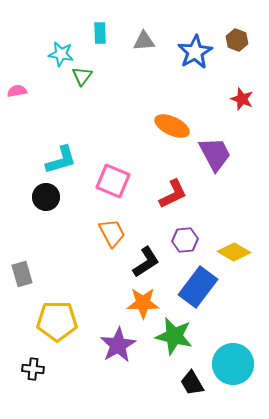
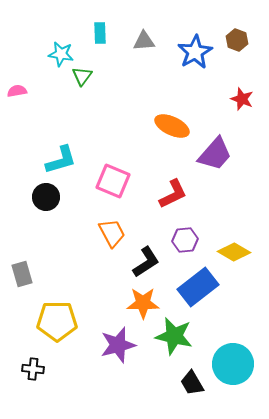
purple trapezoid: rotated 69 degrees clockwise
blue rectangle: rotated 15 degrees clockwise
purple star: rotated 15 degrees clockwise
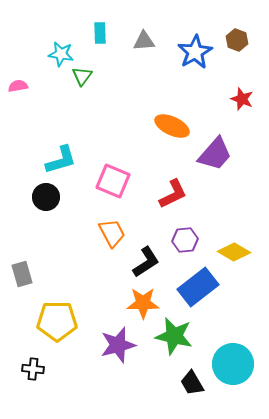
pink semicircle: moved 1 px right, 5 px up
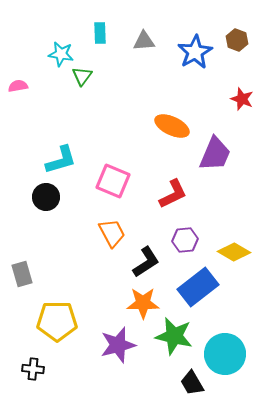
purple trapezoid: rotated 18 degrees counterclockwise
cyan circle: moved 8 px left, 10 px up
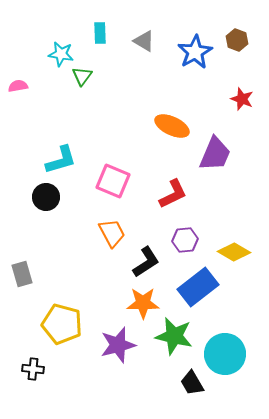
gray triangle: rotated 35 degrees clockwise
yellow pentagon: moved 5 px right, 3 px down; rotated 15 degrees clockwise
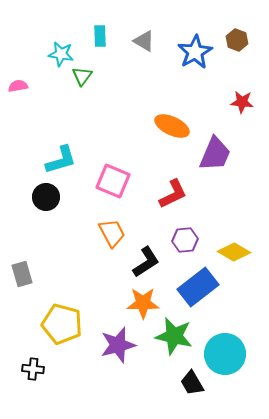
cyan rectangle: moved 3 px down
red star: moved 3 px down; rotated 15 degrees counterclockwise
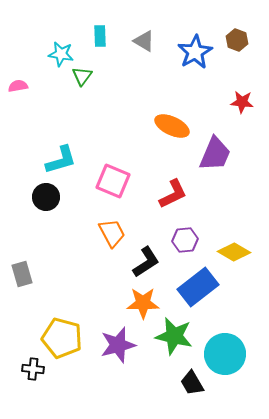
yellow pentagon: moved 14 px down
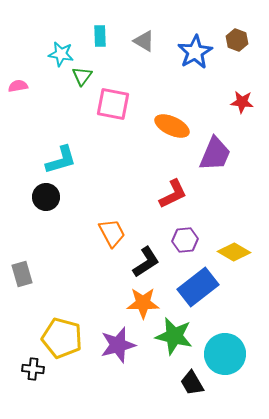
pink square: moved 77 px up; rotated 12 degrees counterclockwise
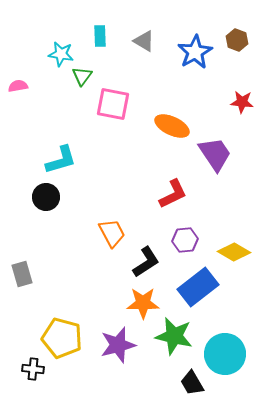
purple trapezoid: rotated 57 degrees counterclockwise
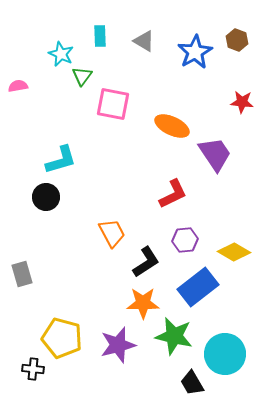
cyan star: rotated 15 degrees clockwise
